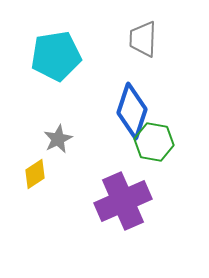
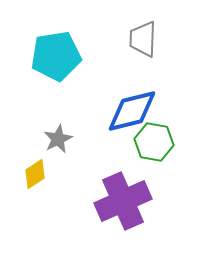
blue diamond: rotated 58 degrees clockwise
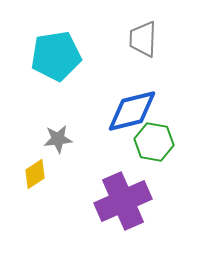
gray star: rotated 20 degrees clockwise
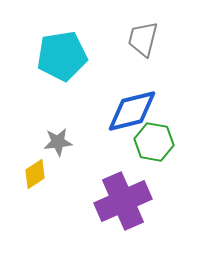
gray trapezoid: rotated 12 degrees clockwise
cyan pentagon: moved 6 px right
gray star: moved 3 px down
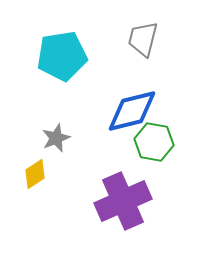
gray star: moved 2 px left, 4 px up; rotated 16 degrees counterclockwise
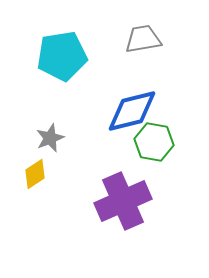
gray trapezoid: rotated 66 degrees clockwise
gray star: moved 6 px left
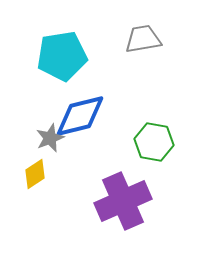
blue diamond: moved 52 px left, 5 px down
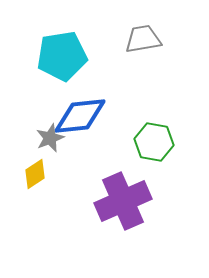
blue diamond: rotated 8 degrees clockwise
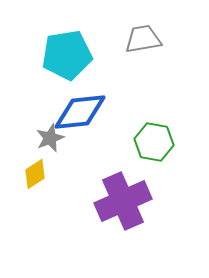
cyan pentagon: moved 5 px right, 1 px up
blue diamond: moved 4 px up
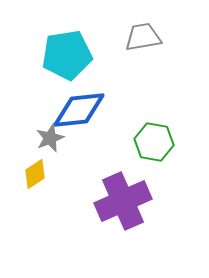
gray trapezoid: moved 2 px up
blue diamond: moved 1 px left, 2 px up
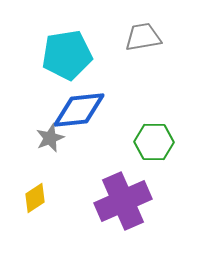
green hexagon: rotated 9 degrees counterclockwise
yellow diamond: moved 24 px down
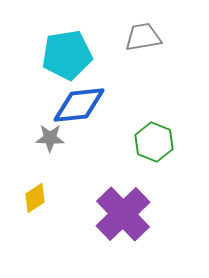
blue diamond: moved 5 px up
gray star: rotated 24 degrees clockwise
green hexagon: rotated 21 degrees clockwise
purple cross: moved 13 px down; rotated 20 degrees counterclockwise
